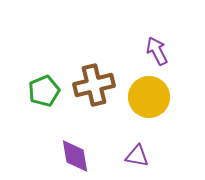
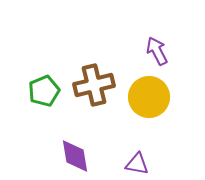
purple triangle: moved 8 px down
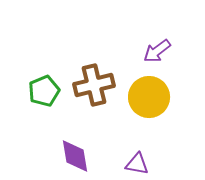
purple arrow: rotated 100 degrees counterclockwise
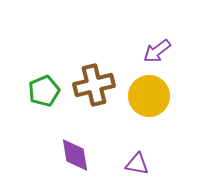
yellow circle: moved 1 px up
purple diamond: moved 1 px up
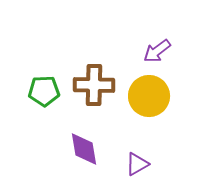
brown cross: rotated 15 degrees clockwise
green pentagon: rotated 20 degrees clockwise
purple diamond: moved 9 px right, 6 px up
purple triangle: rotated 40 degrees counterclockwise
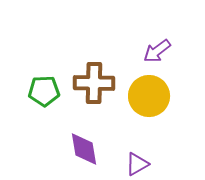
brown cross: moved 2 px up
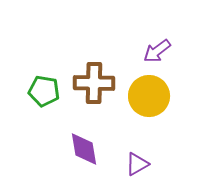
green pentagon: rotated 12 degrees clockwise
